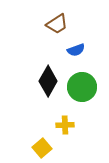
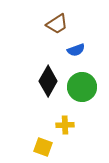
yellow square: moved 1 px right, 1 px up; rotated 30 degrees counterclockwise
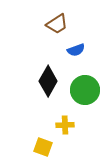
green circle: moved 3 px right, 3 px down
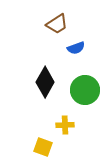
blue semicircle: moved 2 px up
black diamond: moved 3 px left, 1 px down
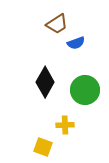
blue semicircle: moved 5 px up
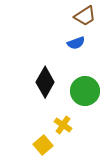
brown trapezoid: moved 28 px right, 8 px up
green circle: moved 1 px down
yellow cross: moved 2 px left; rotated 36 degrees clockwise
yellow square: moved 2 px up; rotated 30 degrees clockwise
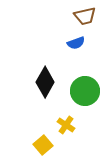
brown trapezoid: rotated 20 degrees clockwise
yellow cross: moved 3 px right
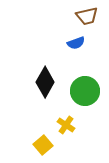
brown trapezoid: moved 2 px right
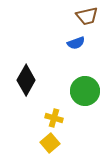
black diamond: moved 19 px left, 2 px up
yellow cross: moved 12 px left, 7 px up; rotated 18 degrees counterclockwise
yellow square: moved 7 px right, 2 px up
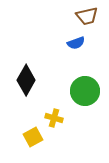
yellow square: moved 17 px left, 6 px up; rotated 12 degrees clockwise
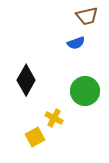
yellow cross: rotated 12 degrees clockwise
yellow square: moved 2 px right
